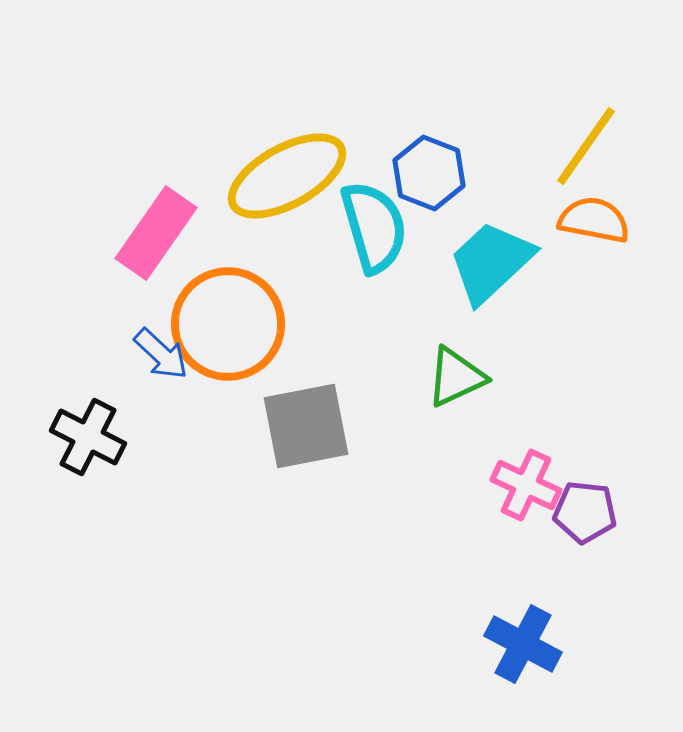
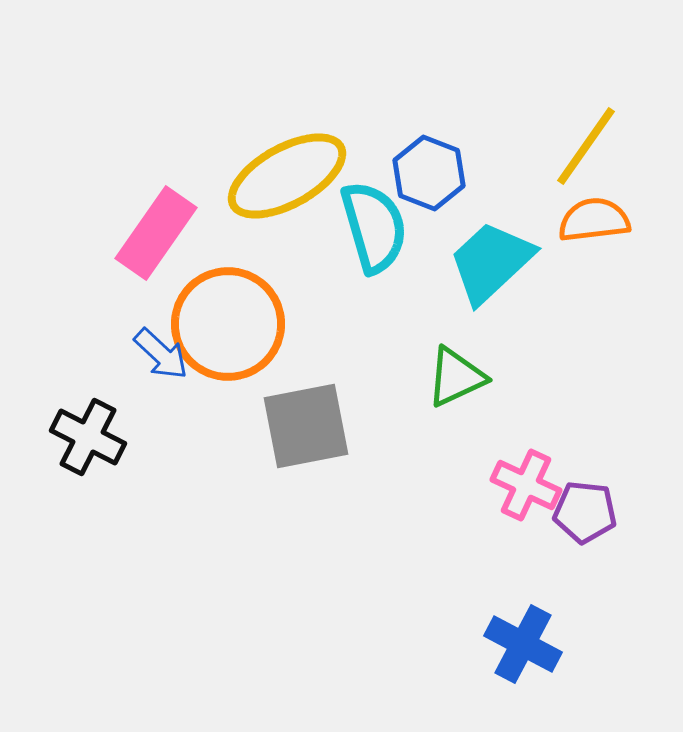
orange semicircle: rotated 18 degrees counterclockwise
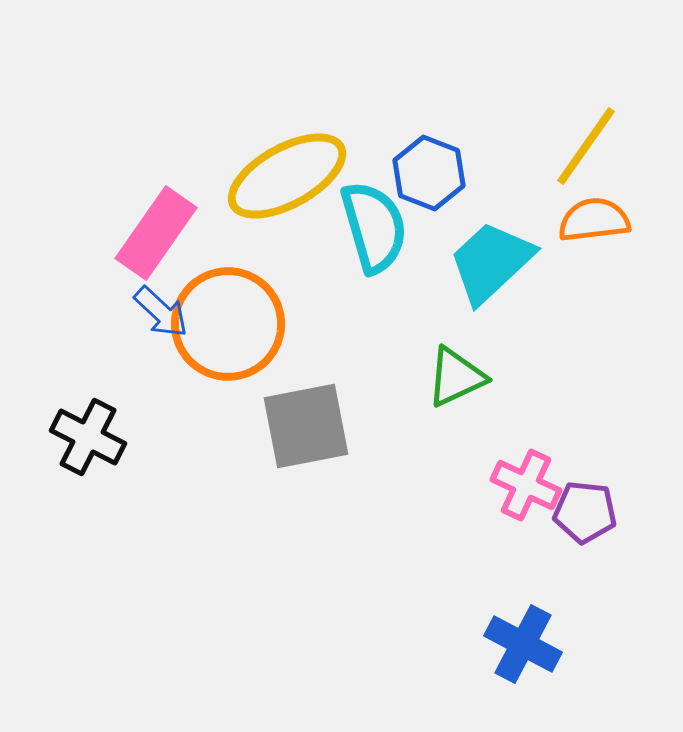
blue arrow: moved 42 px up
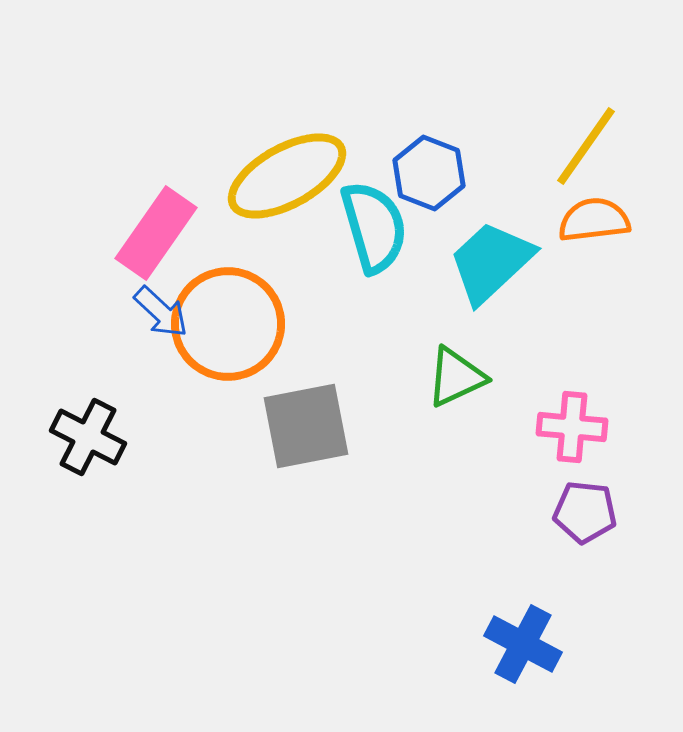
pink cross: moved 46 px right, 58 px up; rotated 20 degrees counterclockwise
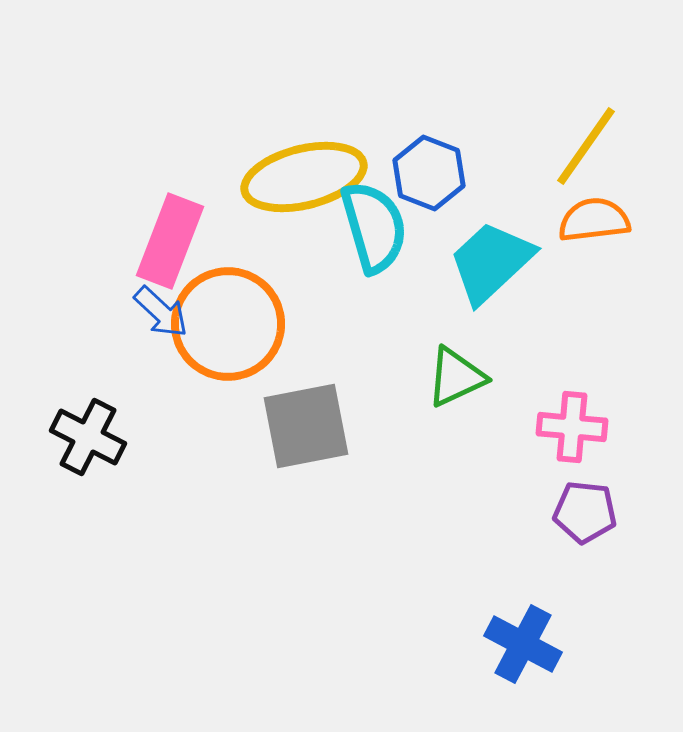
yellow ellipse: moved 17 px right, 1 px down; rotated 15 degrees clockwise
pink rectangle: moved 14 px right, 8 px down; rotated 14 degrees counterclockwise
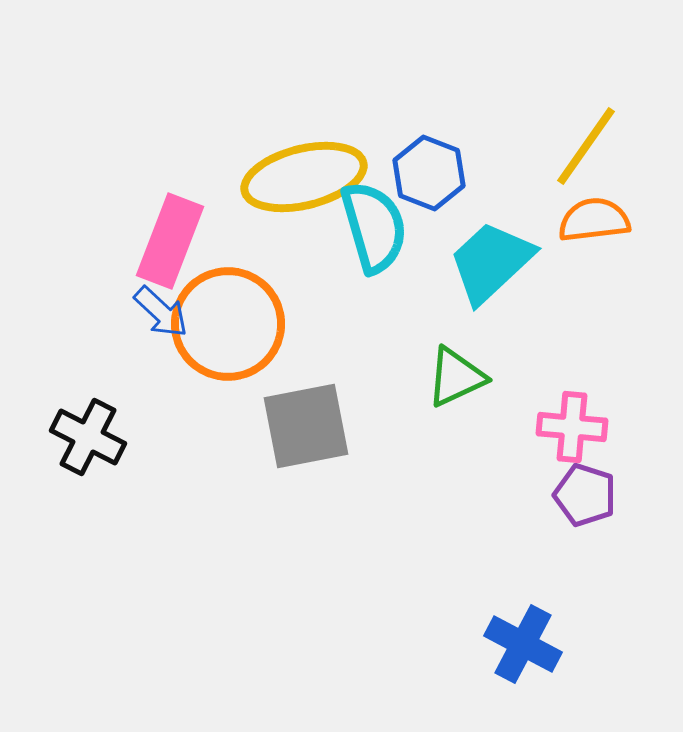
purple pentagon: moved 17 px up; rotated 12 degrees clockwise
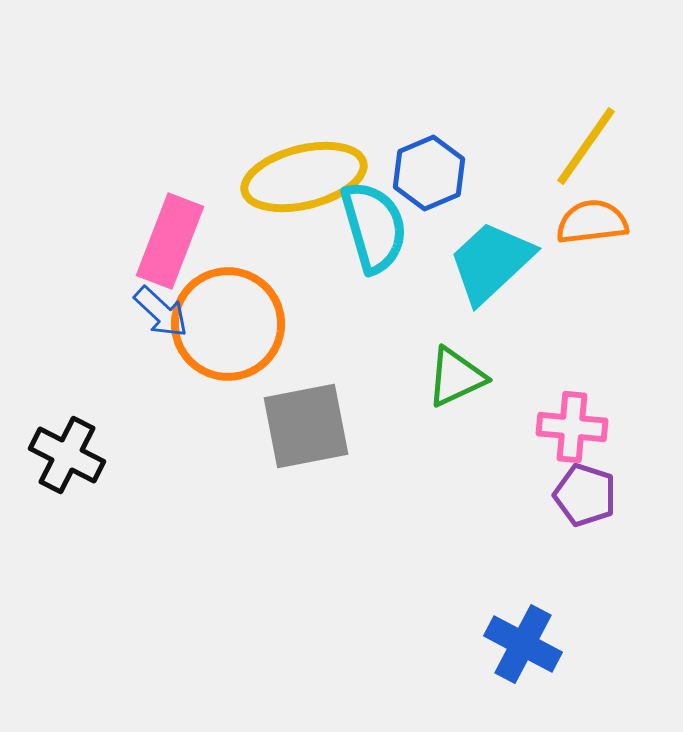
blue hexagon: rotated 16 degrees clockwise
orange semicircle: moved 2 px left, 2 px down
black cross: moved 21 px left, 18 px down
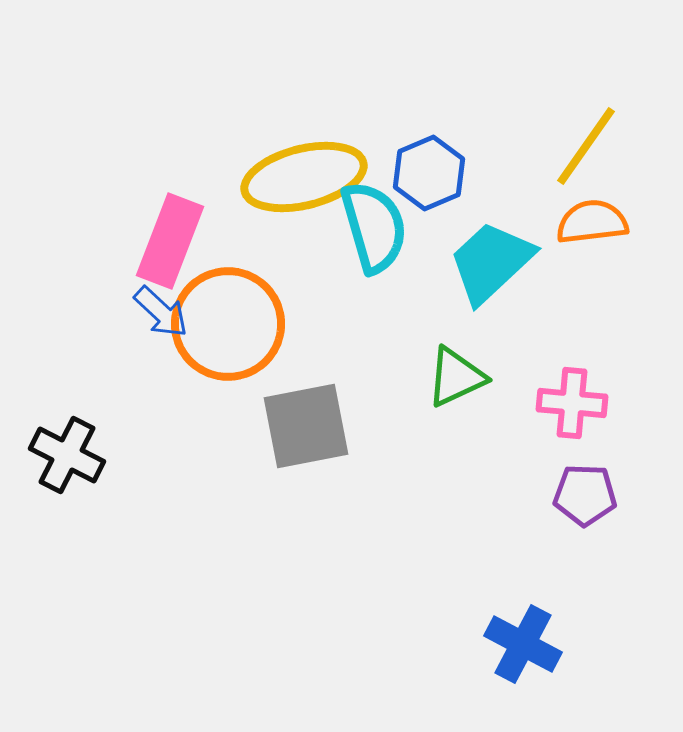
pink cross: moved 24 px up
purple pentagon: rotated 16 degrees counterclockwise
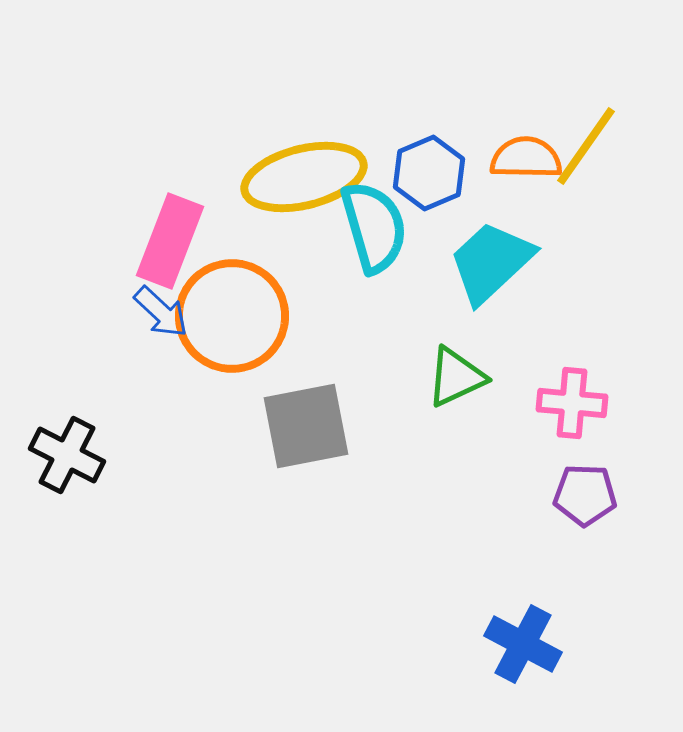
orange semicircle: moved 66 px left, 64 px up; rotated 8 degrees clockwise
orange circle: moved 4 px right, 8 px up
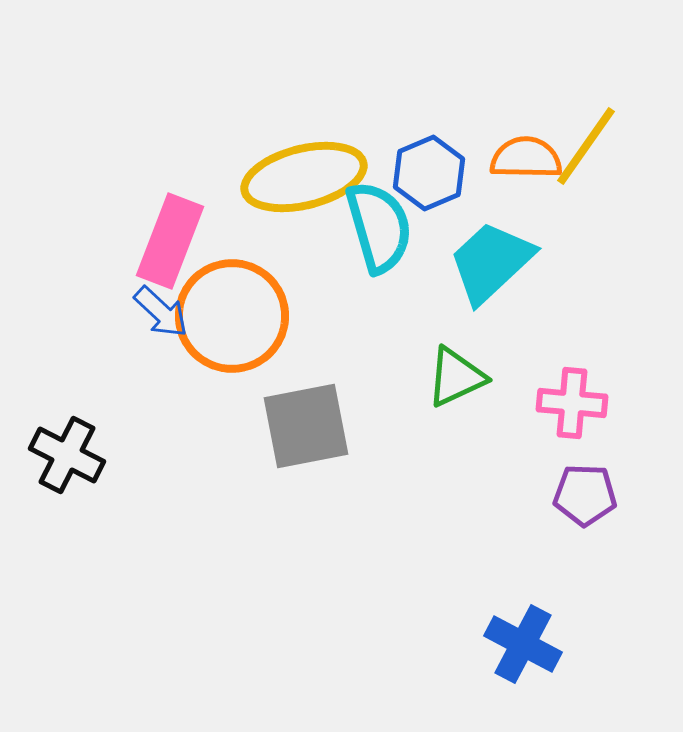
cyan semicircle: moved 5 px right
